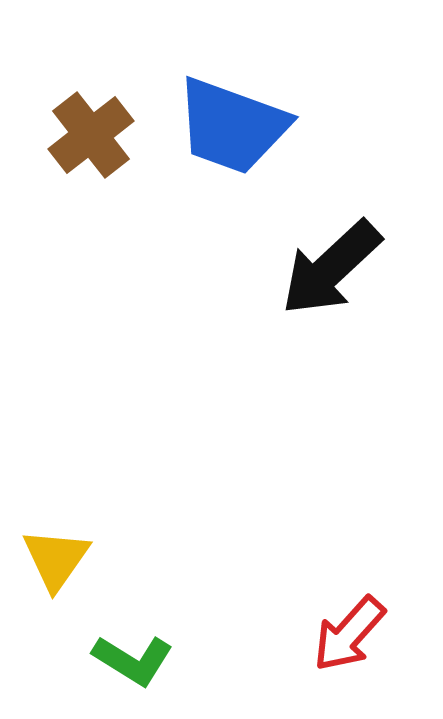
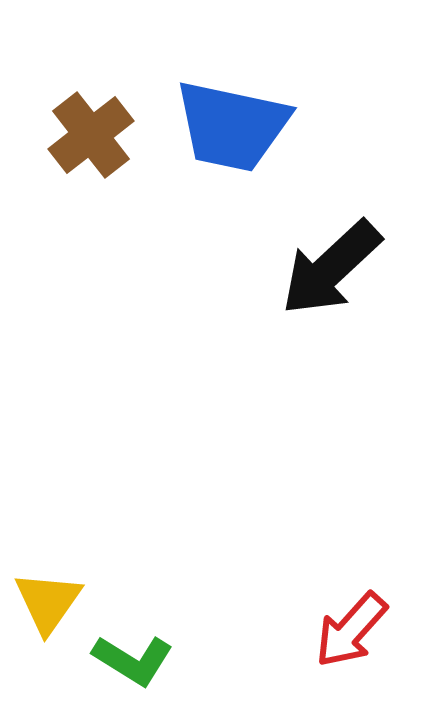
blue trapezoid: rotated 8 degrees counterclockwise
yellow triangle: moved 8 px left, 43 px down
red arrow: moved 2 px right, 4 px up
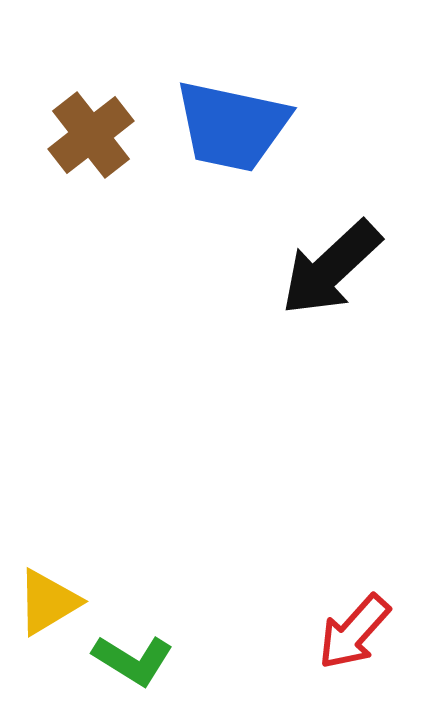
yellow triangle: rotated 24 degrees clockwise
red arrow: moved 3 px right, 2 px down
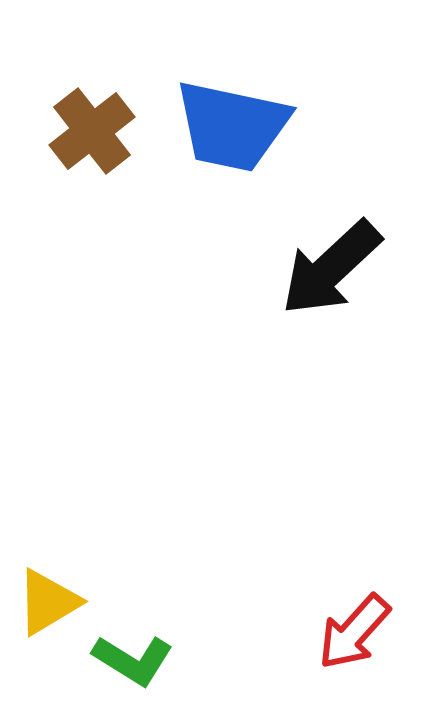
brown cross: moved 1 px right, 4 px up
